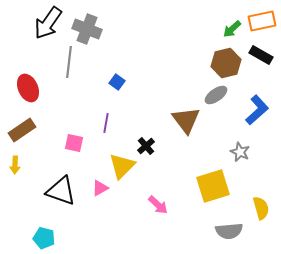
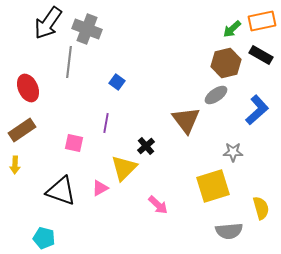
gray star: moved 7 px left; rotated 24 degrees counterclockwise
yellow triangle: moved 2 px right, 2 px down
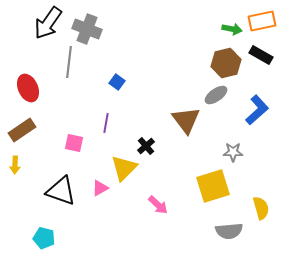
green arrow: rotated 126 degrees counterclockwise
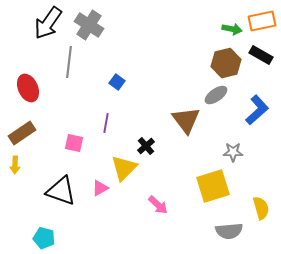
gray cross: moved 2 px right, 4 px up; rotated 12 degrees clockwise
brown rectangle: moved 3 px down
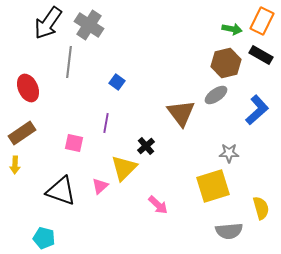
orange rectangle: rotated 52 degrees counterclockwise
brown triangle: moved 5 px left, 7 px up
gray star: moved 4 px left, 1 px down
pink triangle: moved 2 px up; rotated 12 degrees counterclockwise
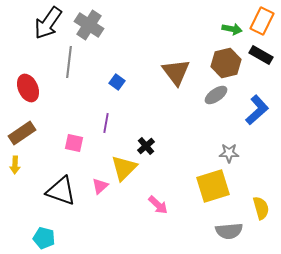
brown triangle: moved 5 px left, 41 px up
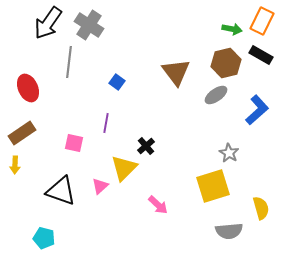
gray star: rotated 30 degrees clockwise
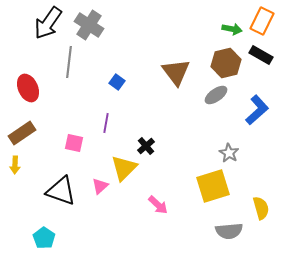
cyan pentagon: rotated 20 degrees clockwise
